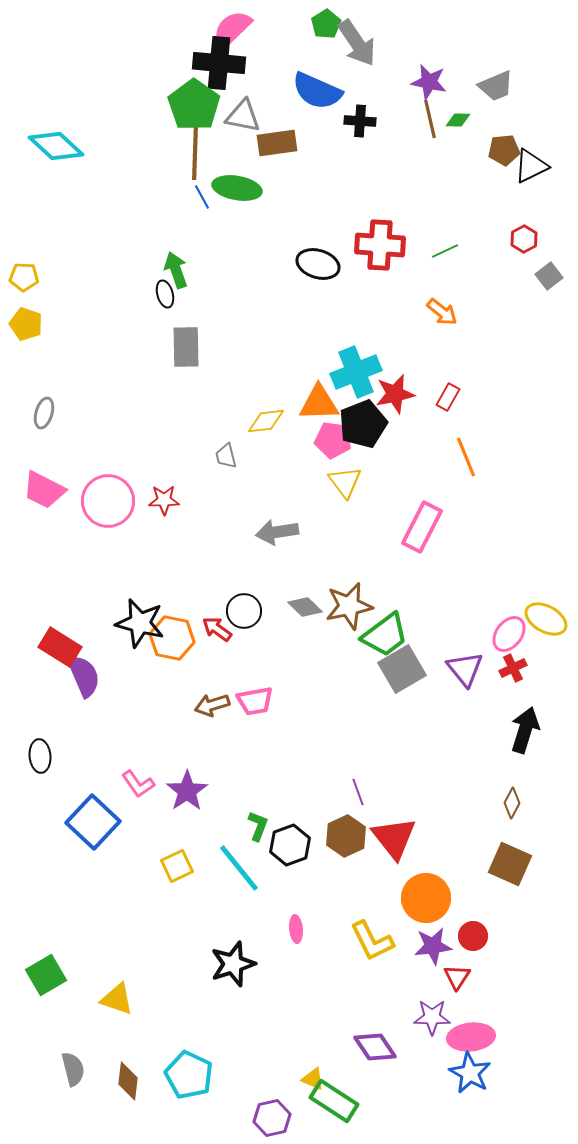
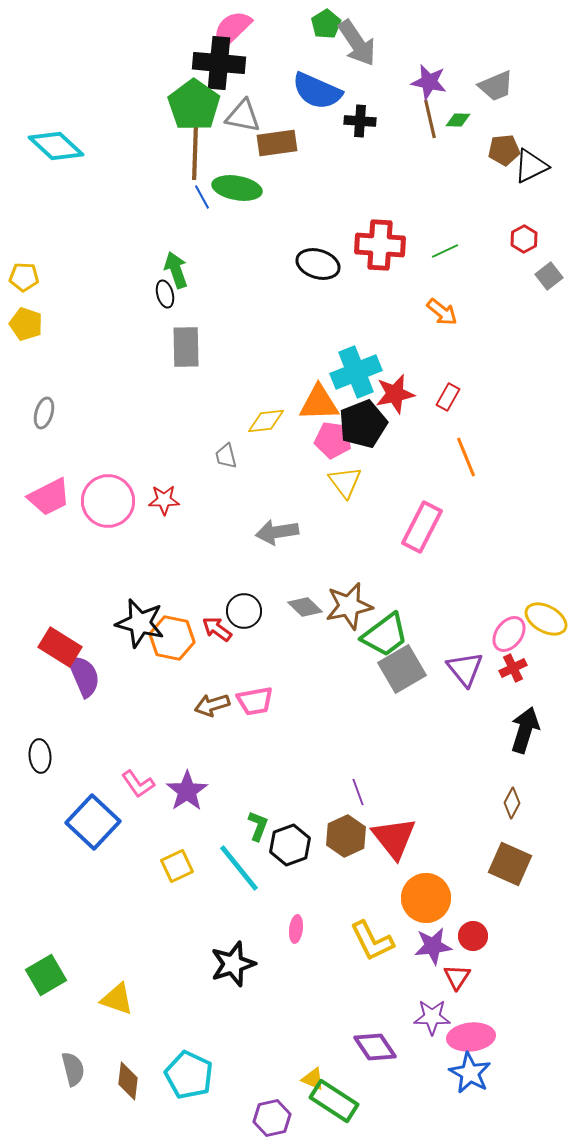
pink trapezoid at (44, 490): moved 5 px right, 7 px down; rotated 54 degrees counterclockwise
pink ellipse at (296, 929): rotated 12 degrees clockwise
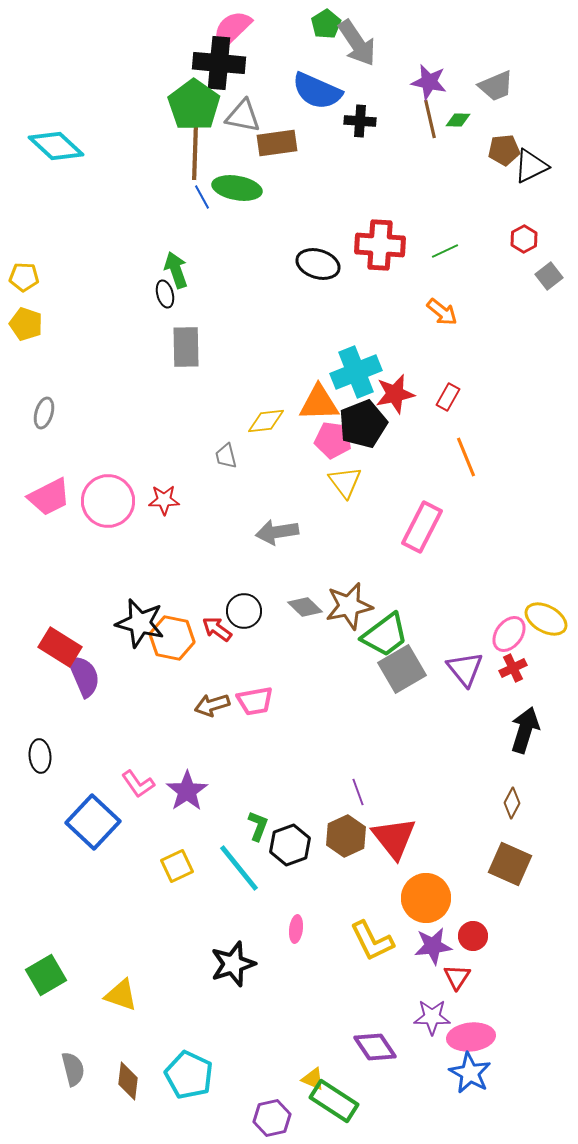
yellow triangle at (117, 999): moved 4 px right, 4 px up
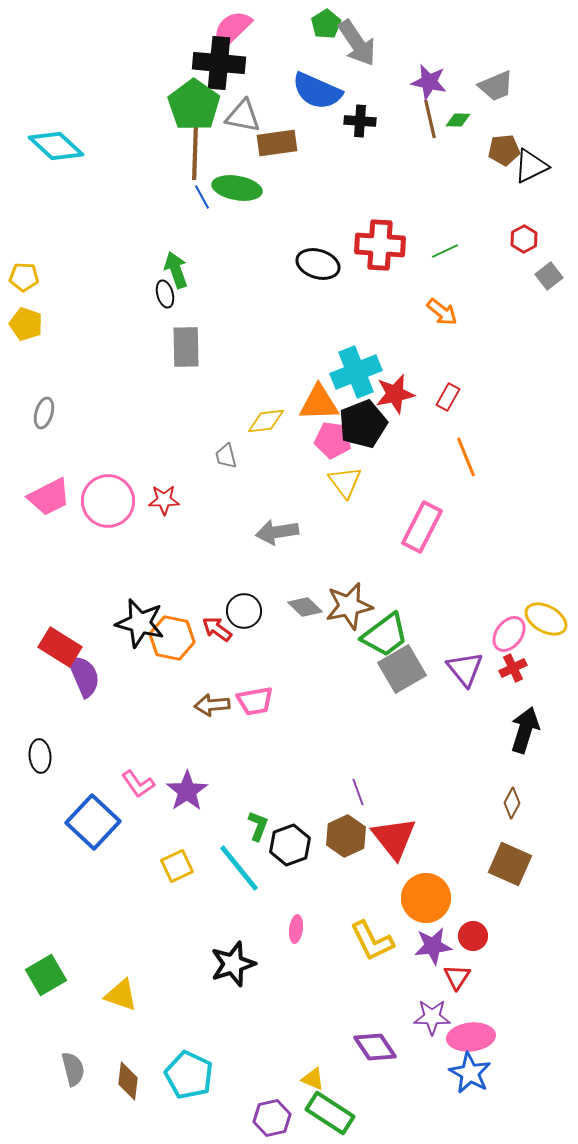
brown arrow at (212, 705): rotated 12 degrees clockwise
green rectangle at (334, 1101): moved 4 px left, 12 px down
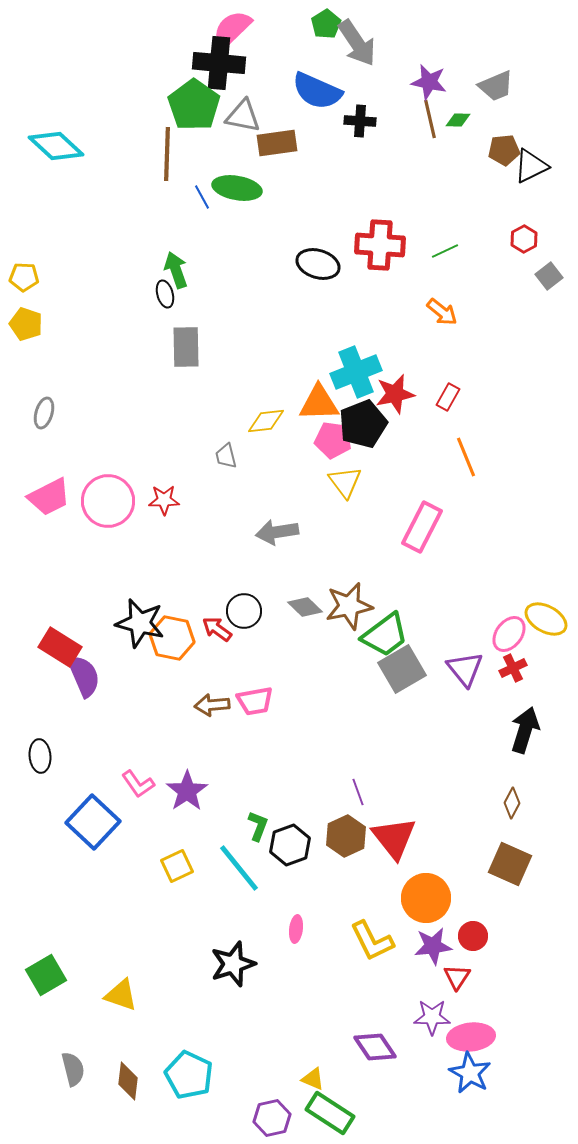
brown line at (195, 153): moved 28 px left, 1 px down
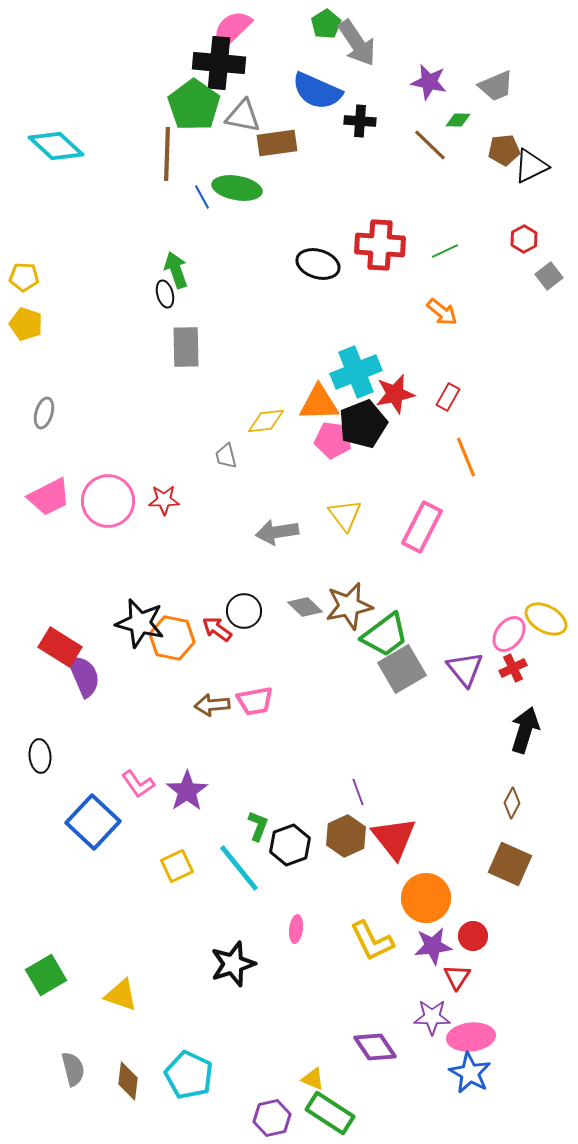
brown line at (430, 119): moved 26 px down; rotated 33 degrees counterclockwise
yellow triangle at (345, 482): moved 33 px down
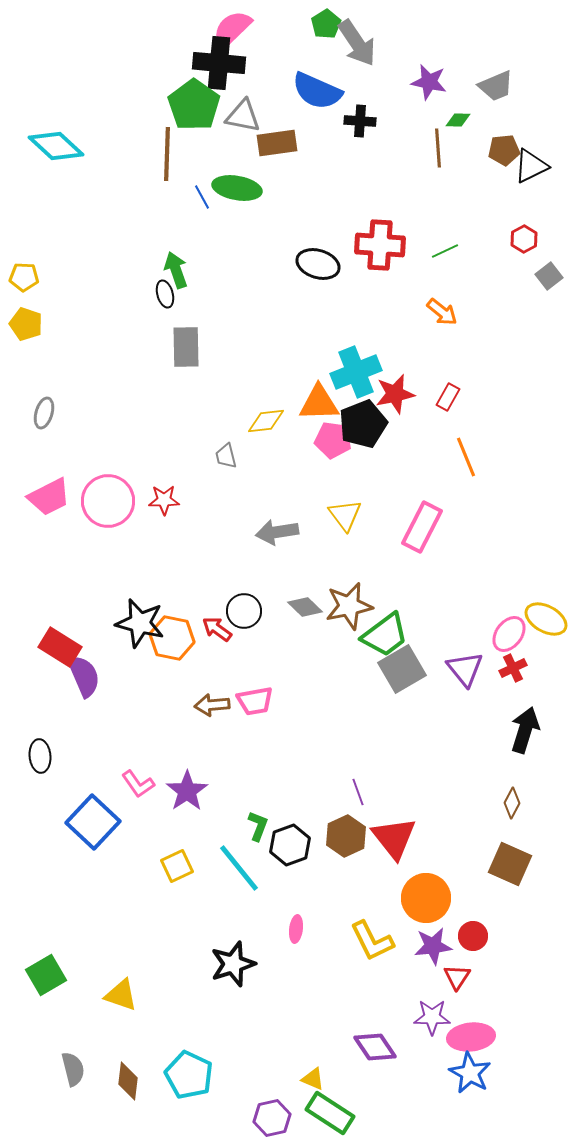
brown line at (430, 145): moved 8 px right, 3 px down; rotated 42 degrees clockwise
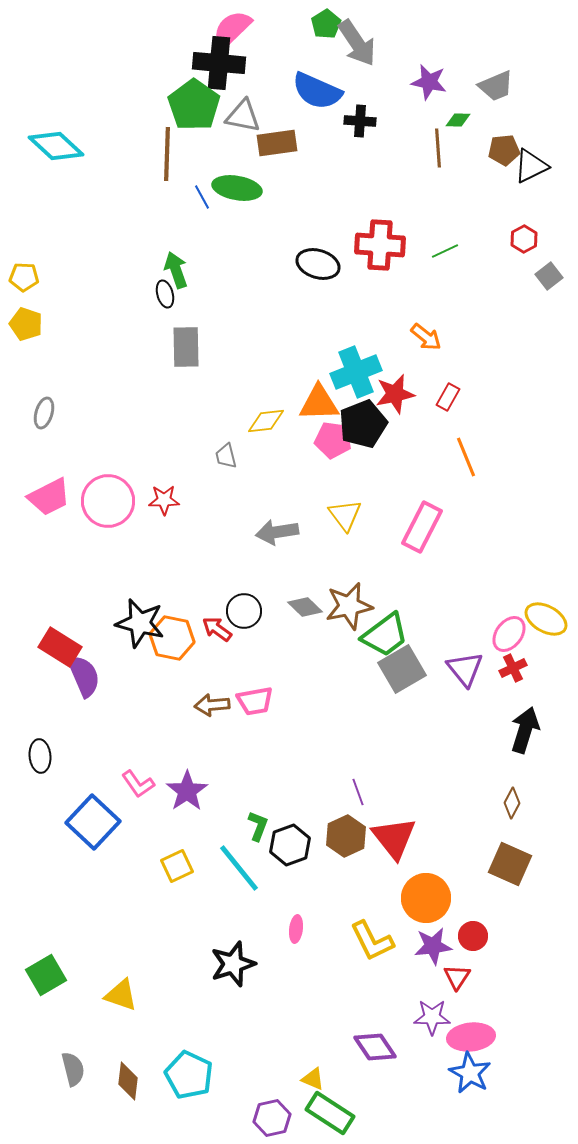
orange arrow at (442, 312): moved 16 px left, 25 px down
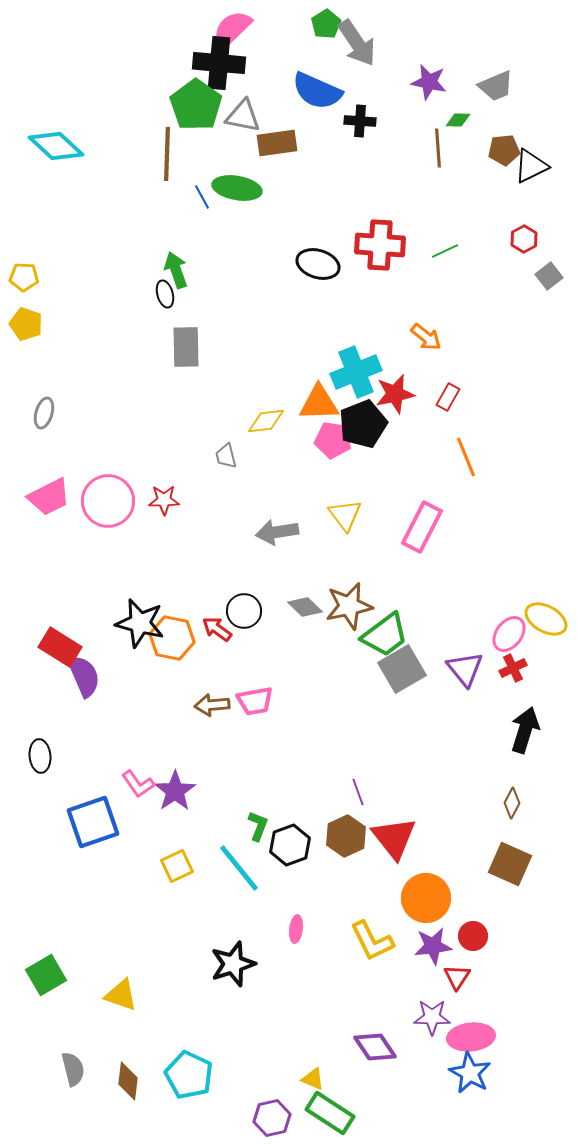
green pentagon at (194, 105): moved 2 px right
purple star at (187, 791): moved 12 px left
blue square at (93, 822): rotated 28 degrees clockwise
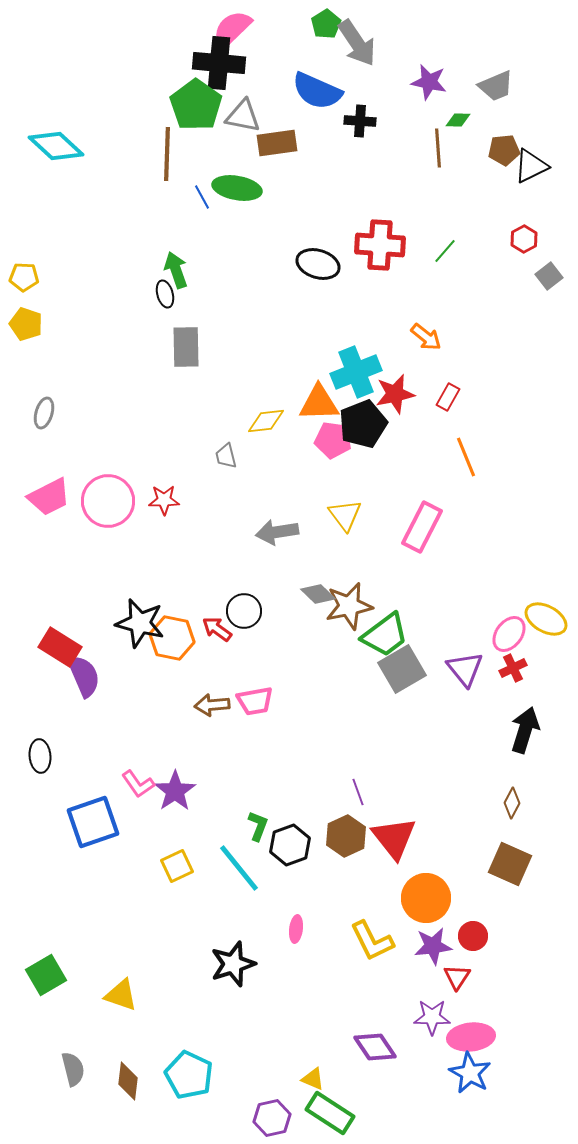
green line at (445, 251): rotated 24 degrees counterclockwise
gray diamond at (305, 607): moved 13 px right, 13 px up
